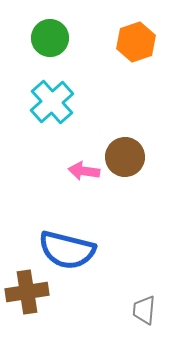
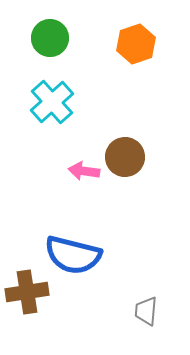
orange hexagon: moved 2 px down
blue semicircle: moved 6 px right, 5 px down
gray trapezoid: moved 2 px right, 1 px down
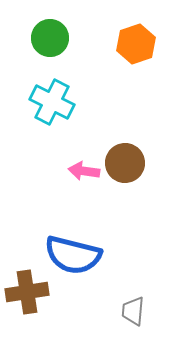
cyan cross: rotated 21 degrees counterclockwise
brown circle: moved 6 px down
gray trapezoid: moved 13 px left
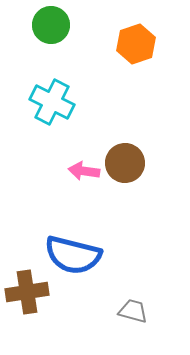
green circle: moved 1 px right, 13 px up
gray trapezoid: rotated 100 degrees clockwise
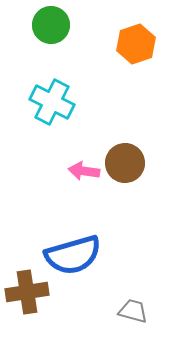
blue semicircle: rotated 30 degrees counterclockwise
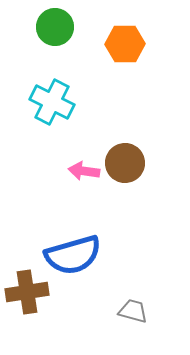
green circle: moved 4 px right, 2 px down
orange hexagon: moved 11 px left; rotated 18 degrees clockwise
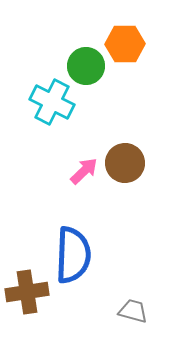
green circle: moved 31 px right, 39 px down
pink arrow: rotated 128 degrees clockwise
blue semicircle: rotated 72 degrees counterclockwise
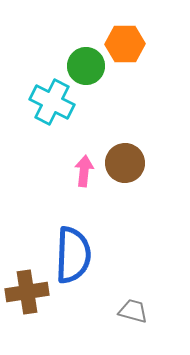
pink arrow: rotated 40 degrees counterclockwise
